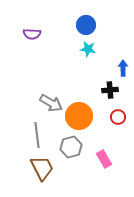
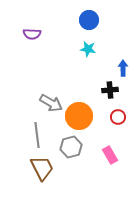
blue circle: moved 3 px right, 5 px up
pink rectangle: moved 6 px right, 4 px up
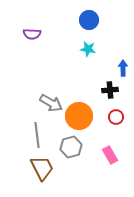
red circle: moved 2 px left
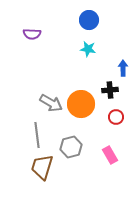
orange circle: moved 2 px right, 12 px up
brown trapezoid: moved 1 px up; rotated 136 degrees counterclockwise
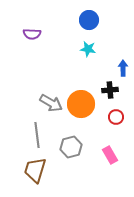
brown trapezoid: moved 7 px left, 3 px down
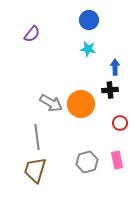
purple semicircle: rotated 54 degrees counterclockwise
blue arrow: moved 8 px left, 1 px up
red circle: moved 4 px right, 6 px down
gray line: moved 2 px down
gray hexagon: moved 16 px right, 15 px down
pink rectangle: moved 7 px right, 5 px down; rotated 18 degrees clockwise
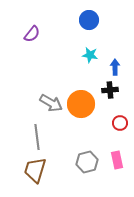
cyan star: moved 2 px right, 6 px down
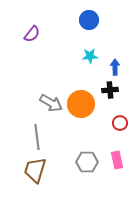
cyan star: moved 1 px down; rotated 14 degrees counterclockwise
gray hexagon: rotated 15 degrees clockwise
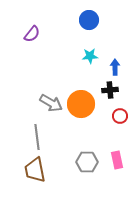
red circle: moved 7 px up
brown trapezoid: rotated 28 degrees counterclockwise
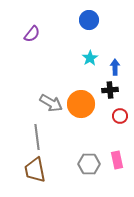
cyan star: moved 2 px down; rotated 28 degrees counterclockwise
gray hexagon: moved 2 px right, 2 px down
